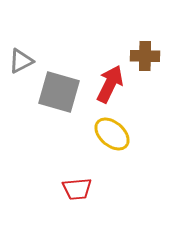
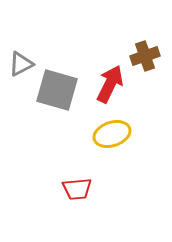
brown cross: rotated 20 degrees counterclockwise
gray triangle: moved 3 px down
gray square: moved 2 px left, 2 px up
yellow ellipse: rotated 60 degrees counterclockwise
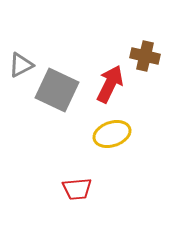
brown cross: rotated 32 degrees clockwise
gray triangle: moved 1 px down
gray square: rotated 9 degrees clockwise
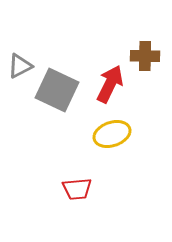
brown cross: rotated 12 degrees counterclockwise
gray triangle: moved 1 px left, 1 px down
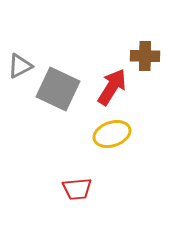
red arrow: moved 2 px right, 3 px down; rotated 6 degrees clockwise
gray square: moved 1 px right, 1 px up
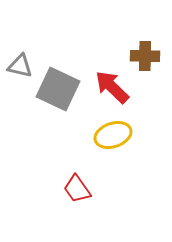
gray triangle: rotated 40 degrees clockwise
red arrow: rotated 78 degrees counterclockwise
yellow ellipse: moved 1 px right, 1 px down
red trapezoid: rotated 60 degrees clockwise
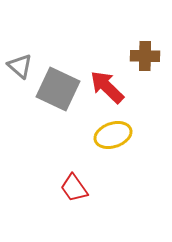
gray triangle: rotated 28 degrees clockwise
red arrow: moved 5 px left
red trapezoid: moved 3 px left, 1 px up
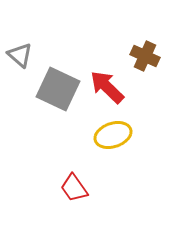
brown cross: rotated 24 degrees clockwise
gray triangle: moved 11 px up
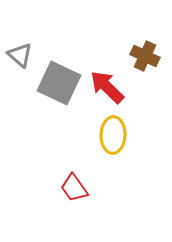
gray square: moved 1 px right, 6 px up
yellow ellipse: rotated 69 degrees counterclockwise
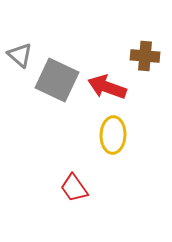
brown cross: rotated 20 degrees counterclockwise
gray square: moved 2 px left, 3 px up
red arrow: rotated 24 degrees counterclockwise
